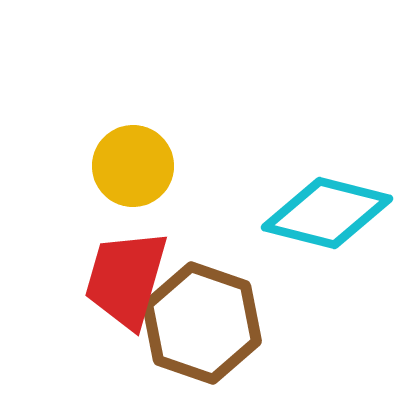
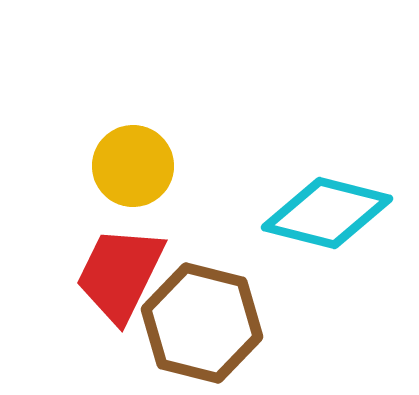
red trapezoid: moved 6 px left, 5 px up; rotated 10 degrees clockwise
brown hexagon: rotated 5 degrees counterclockwise
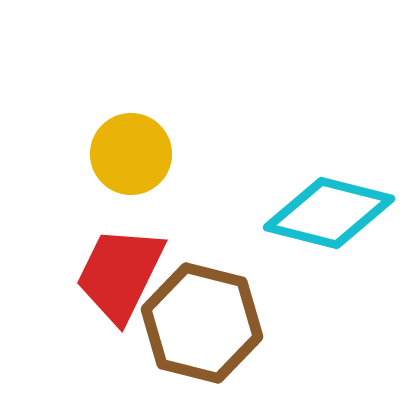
yellow circle: moved 2 px left, 12 px up
cyan diamond: moved 2 px right
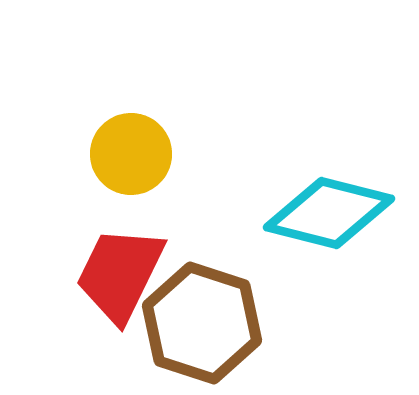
brown hexagon: rotated 4 degrees clockwise
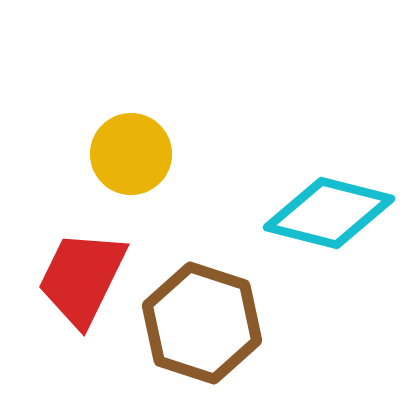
red trapezoid: moved 38 px left, 4 px down
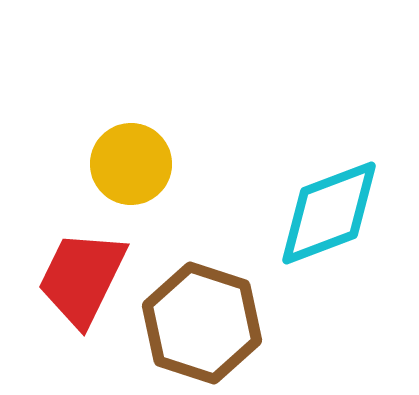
yellow circle: moved 10 px down
cyan diamond: rotated 35 degrees counterclockwise
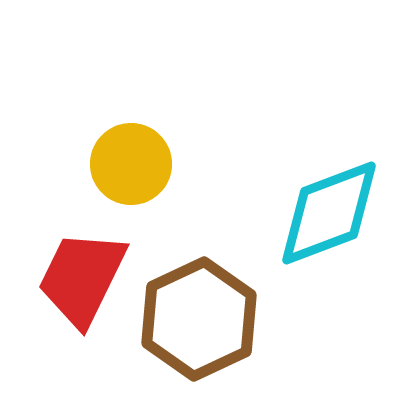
brown hexagon: moved 3 px left, 4 px up; rotated 17 degrees clockwise
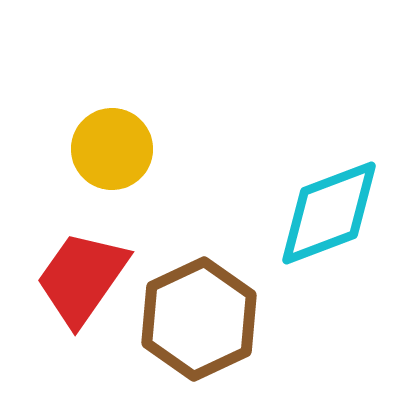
yellow circle: moved 19 px left, 15 px up
red trapezoid: rotated 9 degrees clockwise
